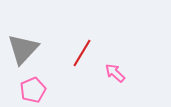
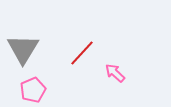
gray triangle: rotated 12 degrees counterclockwise
red line: rotated 12 degrees clockwise
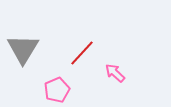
pink pentagon: moved 24 px right
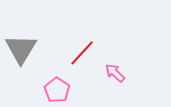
gray triangle: moved 2 px left
pink pentagon: rotated 15 degrees counterclockwise
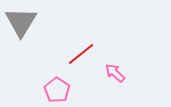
gray triangle: moved 27 px up
red line: moved 1 px left, 1 px down; rotated 8 degrees clockwise
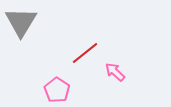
red line: moved 4 px right, 1 px up
pink arrow: moved 1 px up
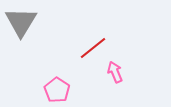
red line: moved 8 px right, 5 px up
pink arrow: rotated 25 degrees clockwise
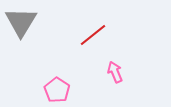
red line: moved 13 px up
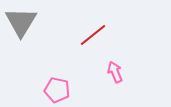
pink pentagon: rotated 20 degrees counterclockwise
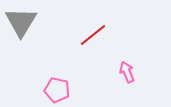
pink arrow: moved 12 px right
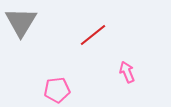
pink pentagon: rotated 20 degrees counterclockwise
